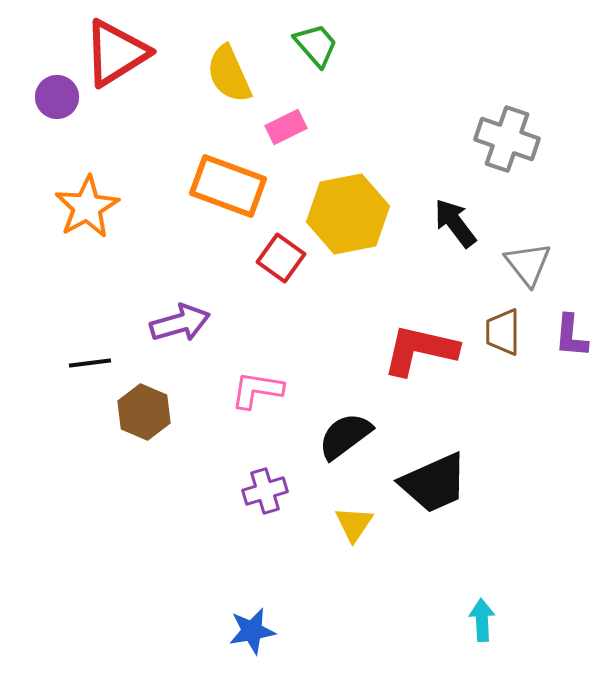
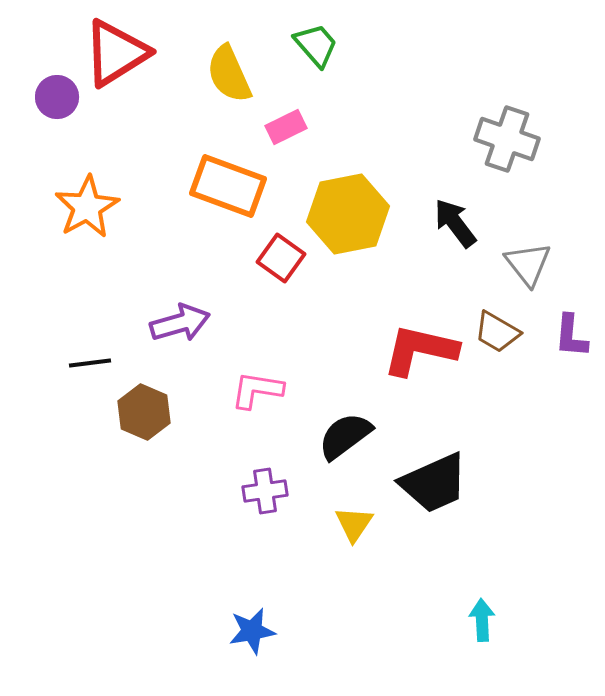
brown trapezoid: moved 6 px left; rotated 60 degrees counterclockwise
purple cross: rotated 9 degrees clockwise
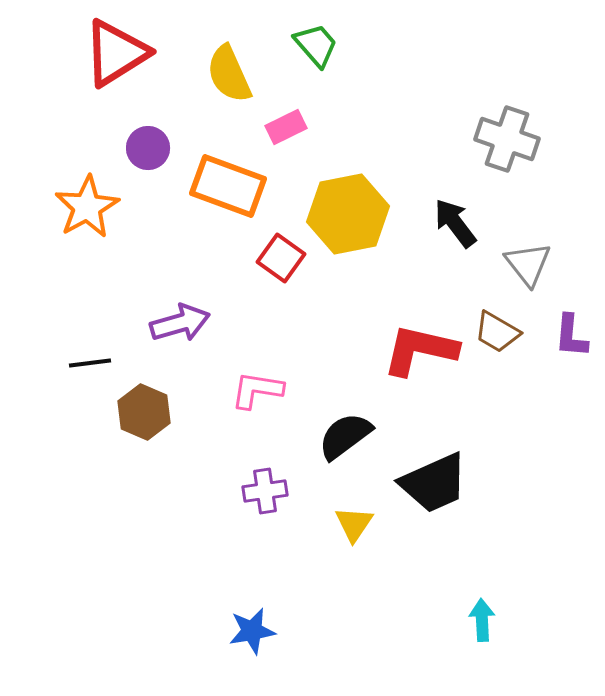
purple circle: moved 91 px right, 51 px down
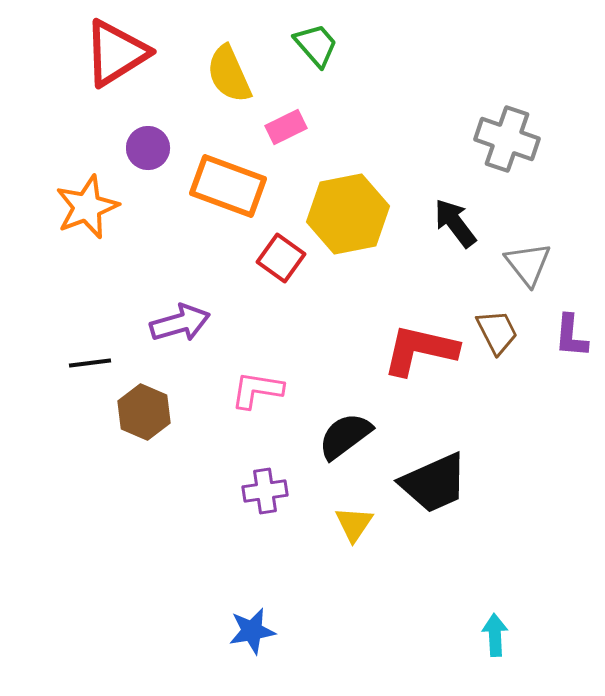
orange star: rotated 8 degrees clockwise
brown trapezoid: rotated 147 degrees counterclockwise
cyan arrow: moved 13 px right, 15 px down
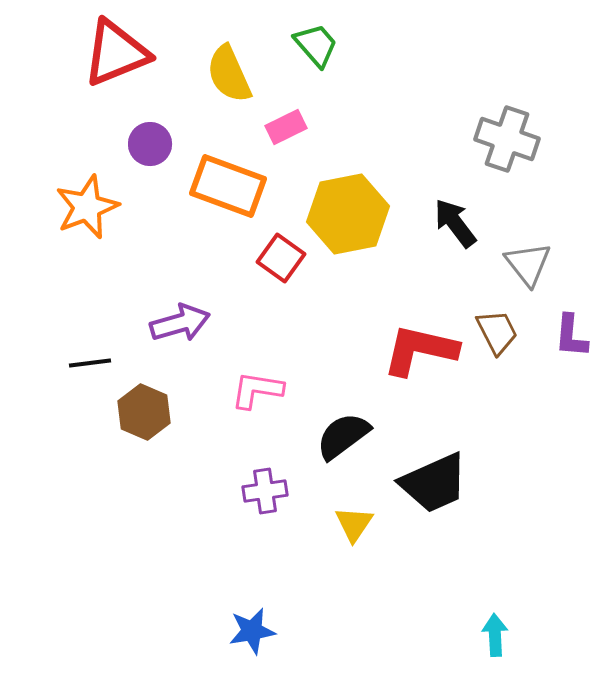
red triangle: rotated 10 degrees clockwise
purple circle: moved 2 px right, 4 px up
black semicircle: moved 2 px left
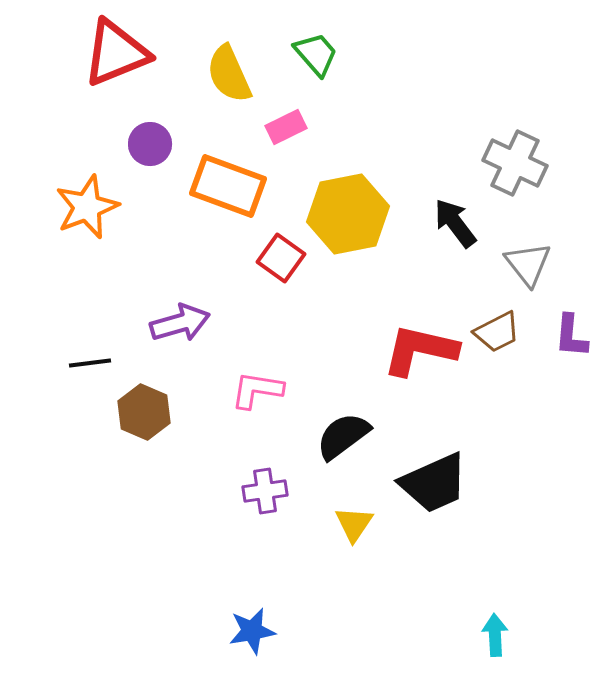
green trapezoid: moved 9 px down
gray cross: moved 8 px right, 24 px down; rotated 6 degrees clockwise
brown trapezoid: rotated 90 degrees clockwise
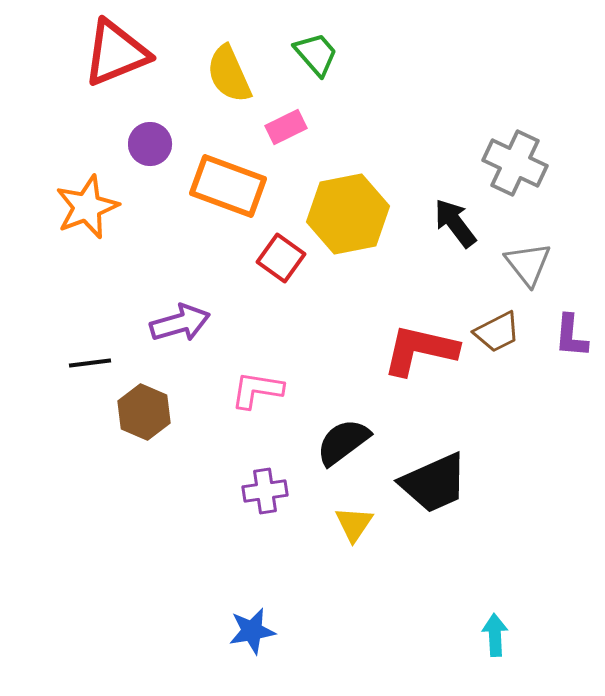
black semicircle: moved 6 px down
